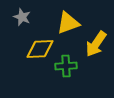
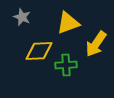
yellow diamond: moved 1 px left, 2 px down
green cross: moved 1 px up
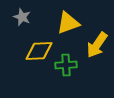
yellow arrow: moved 1 px right, 1 px down
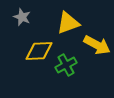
yellow arrow: rotated 96 degrees counterclockwise
green cross: rotated 25 degrees counterclockwise
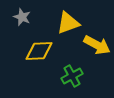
green cross: moved 6 px right, 11 px down
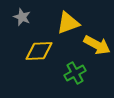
green cross: moved 3 px right, 3 px up
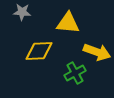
gray star: moved 5 px up; rotated 18 degrees counterclockwise
yellow triangle: rotated 25 degrees clockwise
yellow arrow: moved 7 px down; rotated 8 degrees counterclockwise
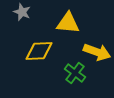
gray star: rotated 18 degrees clockwise
green cross: rotated 25 degrees counterclockwise
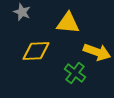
yellow diamond: moved 3 px left
